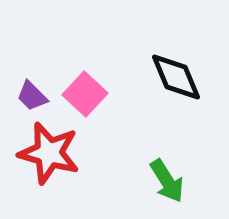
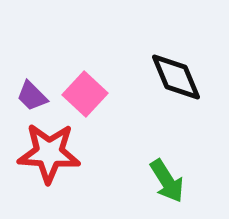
red star: rotated 12 degrees counterclockwise
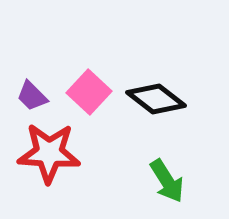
black diamond: moved 20 px left, 22 px down; rotated 30 degrees counterclockwise
pink square: moved 4 px right, 2 px up
